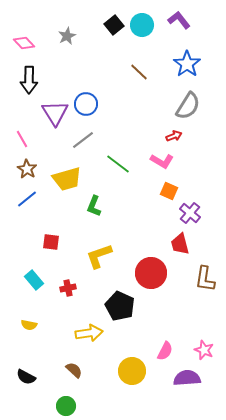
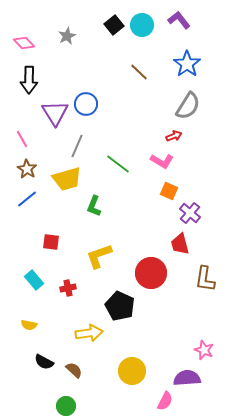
gray line: moved 6 px left, 6 px down; rotated 30 degrees counterclockwise
pink semicircle: moved 50 px down
black semicircle: moved 18 px right, 15 px up
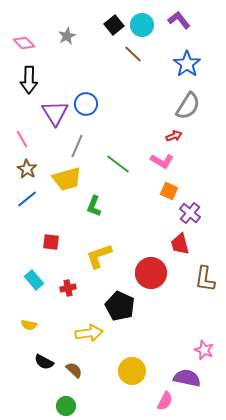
brown line: moved 6 px left, 18 px up
purple semicircle: rotated 16 degrees clockwise
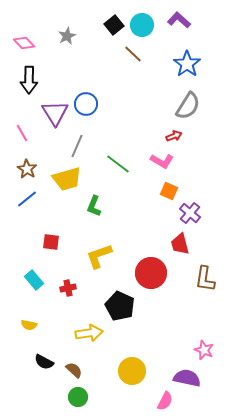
purple L-shape: rotated 10 degrees counterclockwise
pink line: moved 6 px up
green circle: moved 12 px right, 9 px up
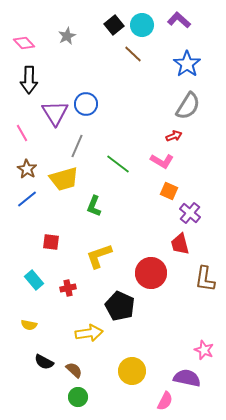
yellow trapezoid: moved 3 px left
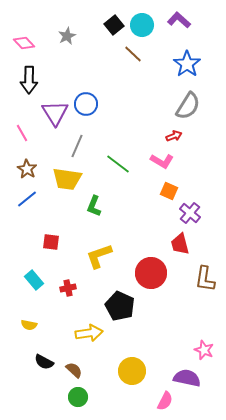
yellow trapezoid: moved 3 px right; rotated 24 degrees clockwise
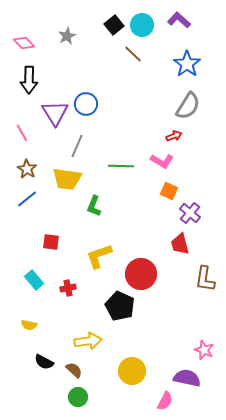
green line: moved 3 px right, 2 px down; rotated 35 degrees counterclockwise
red circle: moved 10 px left, 1 px down
yellow arrow: moved 1 px left, 8 px down
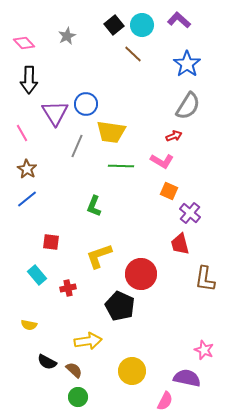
yellow trapezoid: moved 44 px right, 47 px up
cyan rectangle: moved 3 px right, 5 px up
black semicircle: moved 3 px right
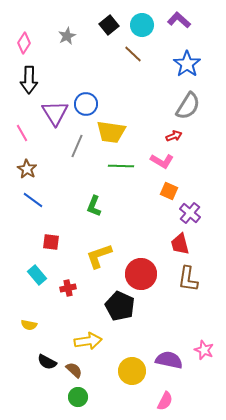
black square: moved 5 px left
pink diamond: rotated 75 degrees clockwise
blue line: moved 6 px right, 1 px down; rotated 75 degrees clockwise
brown L-shape: moved 17 px left
purple semicircle: moved 18 px left, 18 px up
